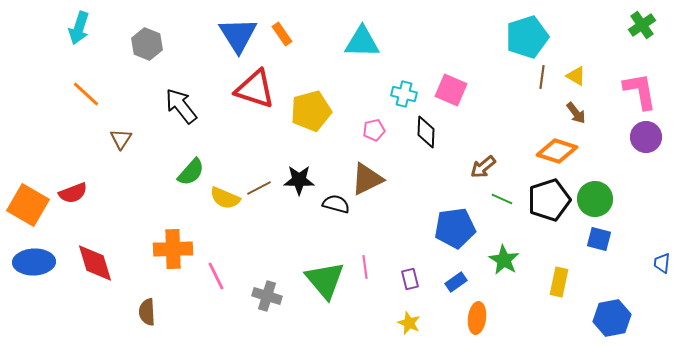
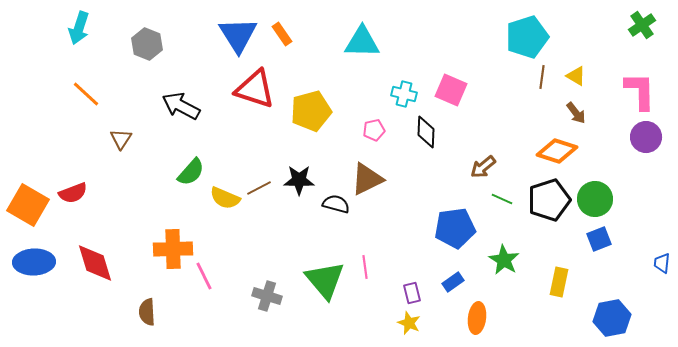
pink L-shape at (640, 91): rotated 9 degrees clockwise
black arrow at (181, 106): rotated 24 degrees counterclockwise
blue square at (599, 239): rotated 35 degrees counterclockwise
pink line at (216, 276): moved 12 px left
purple rectangle at (410, 279): moved 2 px right, 14 px down
blue rectangle at (456, 282): moved 3 px left
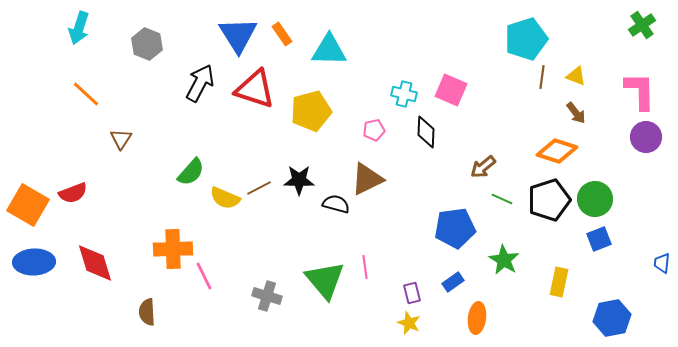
cyan pentagon at (527, 37): moved 1 px left, 2 px down
cyan triangle at (362, 42): moved 33 px left, 8 px down
yellow triangle at (576, 76): rotated 10 degrees counterclockwise
black arrow at (181, 106): moved 19 px right, 23 px up; rotated 90 degrees clockwise
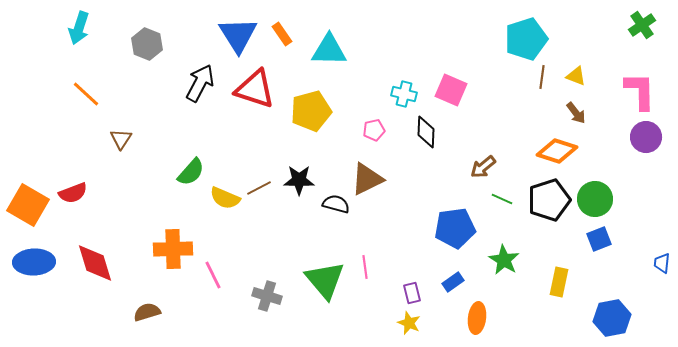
pink line at (204, 276): moved 9 px right, 1 px up
brown semicircle at (147, 312): rotated 76 degrees clockwise
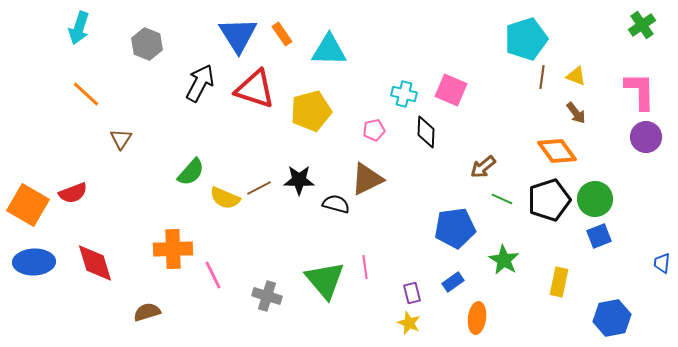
orange diamond at (557, 151): rotated 36 degrees clockwise
blue square at (599, 239): moved 3 px up
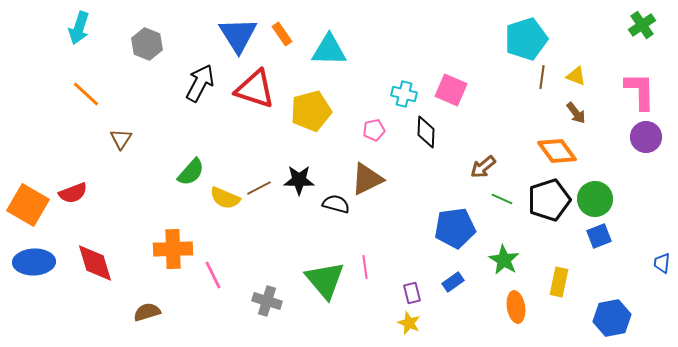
gray cross at (267, 296): moved 5 px down
orange ellipse at (477, 318): moved 39 px right, 11 px up; rotated 16 degrees counterclockwise
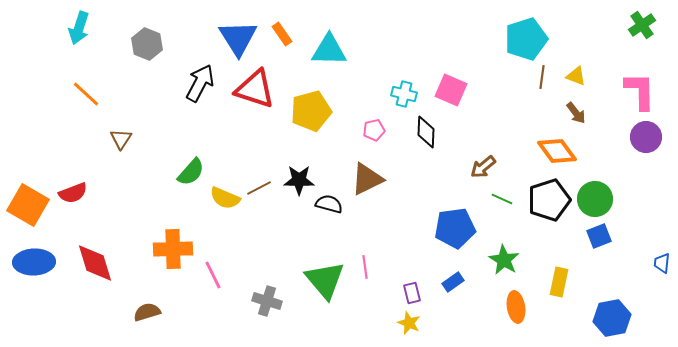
blue triangle at (238, 35): moved 3 px down
black semicircle at (336, 204): moved 7 px left
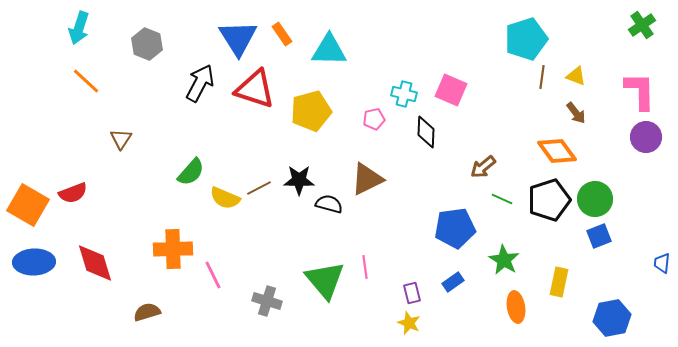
orange line at (86, 94): moved 13 px up
pink pentagon at (374, 130): moved 11 px up
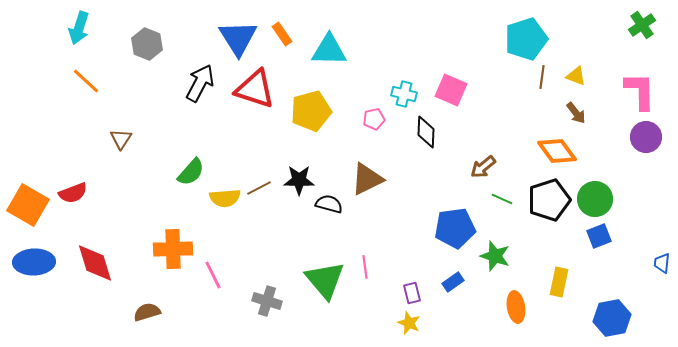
yellow semicircle at (225, 198): rotated 28 degrees counterclockwise
green star at (504, 260): moved 9 px left, 4 px up; rotated 12 degrees counterclockwise
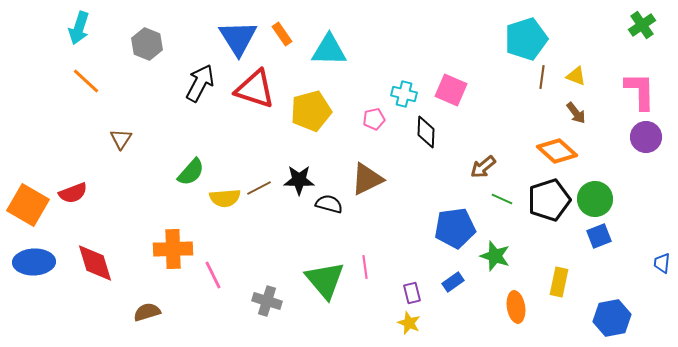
orange diamond at (557, 151): rotated 12 degrees counterclockwise
